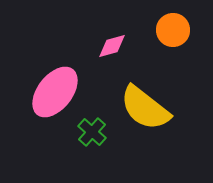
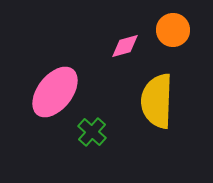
pink diamond: moved 13 px right
yellow semicircle: moved 12 px right, 7 px up; rotated 54 degrees clockwise
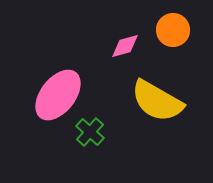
pink ellipse: moved 3 px right, 3 px down
yellow semicircle: rotated 62 degrees counterclockwise
green cross: moved 2 px left
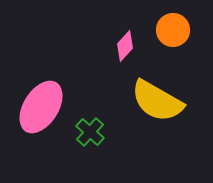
pink diamond: rotated 32 degrees counterclockwise
pink ellipse: moved 17 px left, 12 px down; rotated 6 degrees counterclockwise
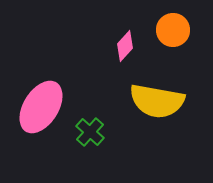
yellow semicircle: rotated 20 degrees counterclockwise
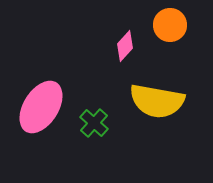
orange circle: moved 3 px left, 5 px up
green cross: moved 4 px right, 9 px up
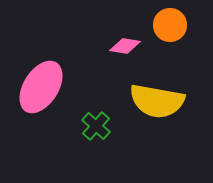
pink diamond: rotated 56 degrees clockwise
pink ellipse: moved 20 px up
green cross: moved 2 px right, 3 px down
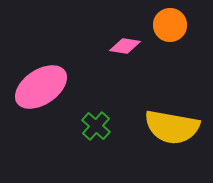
pink ellipse: rotated 24 degrees clockwise
yellow semicircle: moved 15 px right, 26 px down
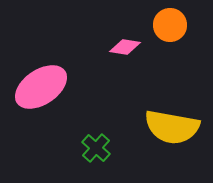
pink diamond: moved 1 px down
green cross: moved 22 px down
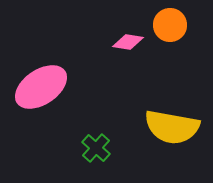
pink diamond: moved 3 px right, 5 px up
